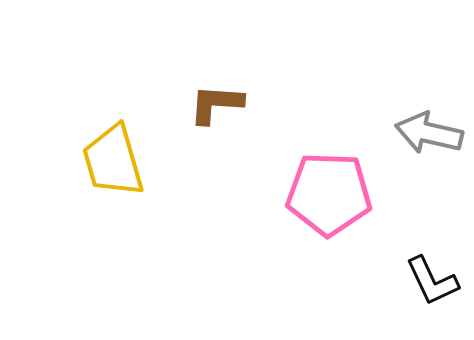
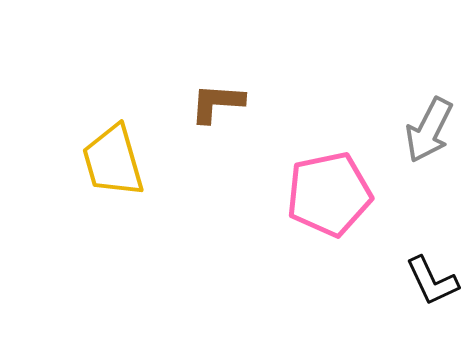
brown L-shape: moved 1 px right, 1 px up
gray arrow: moved 3 px up; rotated 76 degrees counterclockwise
pink pentagon: rotated 14 degrees counterclockwise
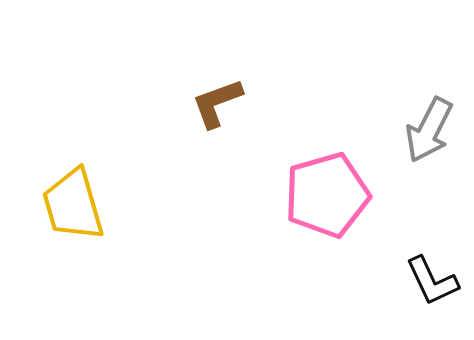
brown L-shape: rotated 24 degrees counterclockwise
yellow trapezoid: moved 40 px left, 44 px down
pink pentagon: moved 2 px left, 1 px down; rotated 4 degrees counterclockwise
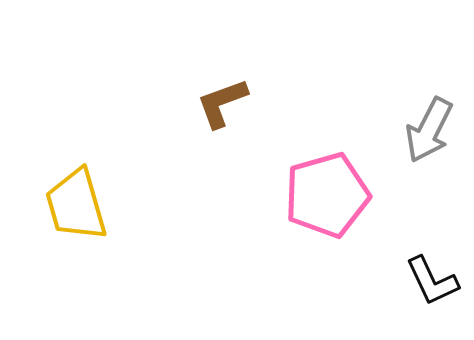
brown L-shape: moved 5 px right
yellow trapezoid: moved 3 px right
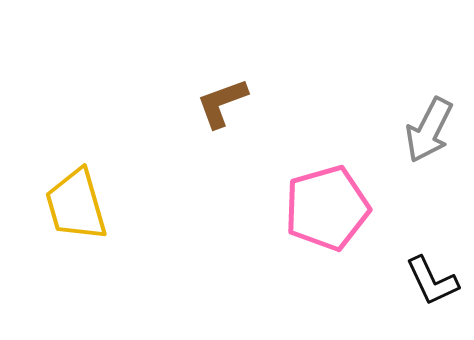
pink pentagon: moved 13 px down
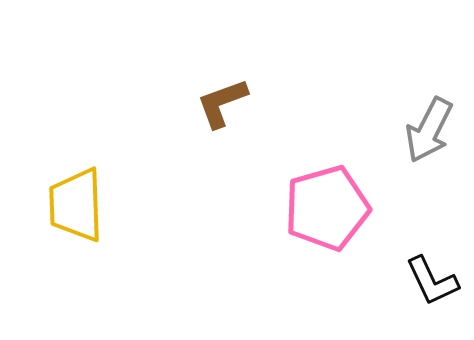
yellow trapezoid: rotated 14 degrees clockwise
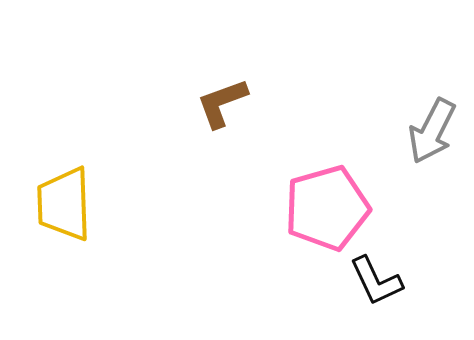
gray arrow: moved 3 px right, 1 px down
yellow trapezoid: moved 12 px left, 1 px up
black L-shape: moved 56 px left
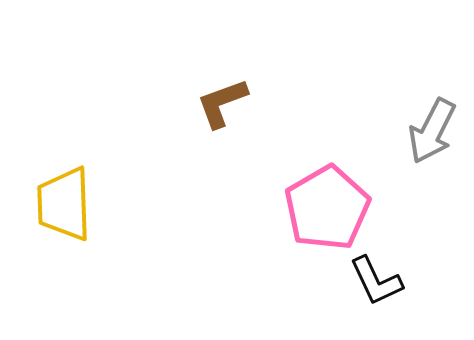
pink pentagon: rotated 14 degrees counterclockwise
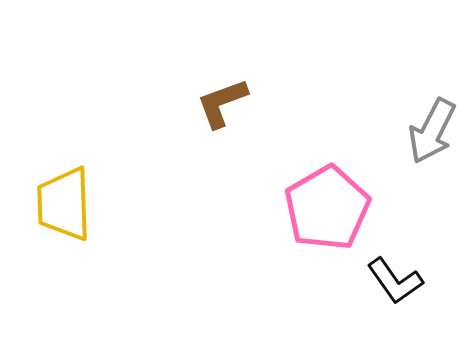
black L-shape: moved 19 px right; rotated 10 degrees counterclockwise
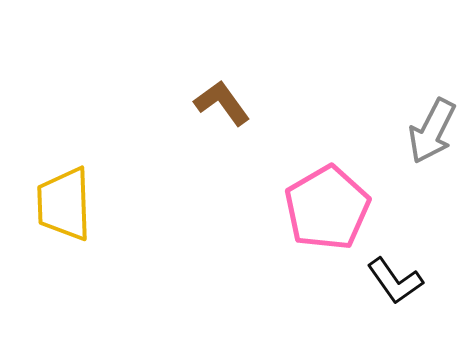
brown L-shape: rotated 74 degrees clockwise
